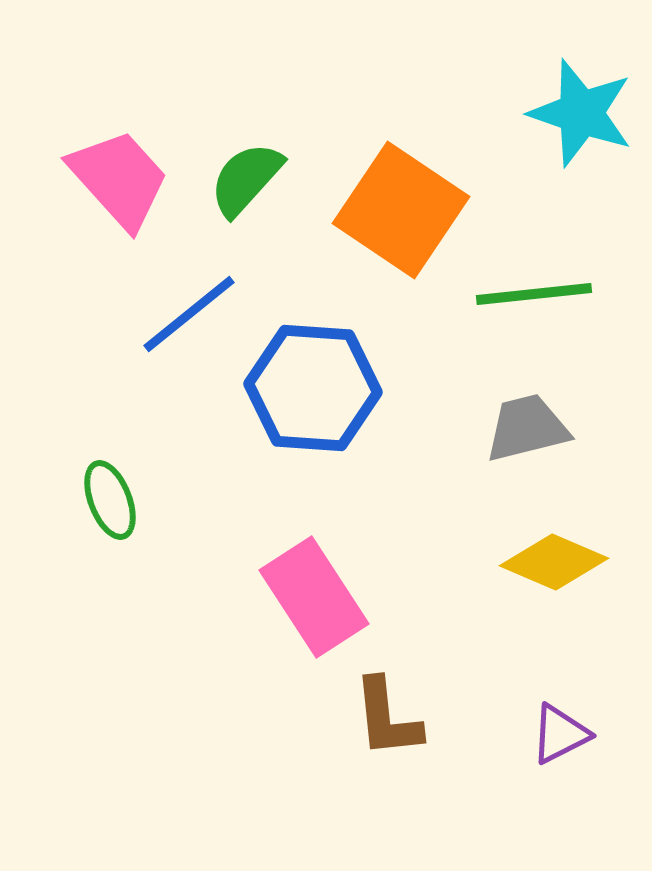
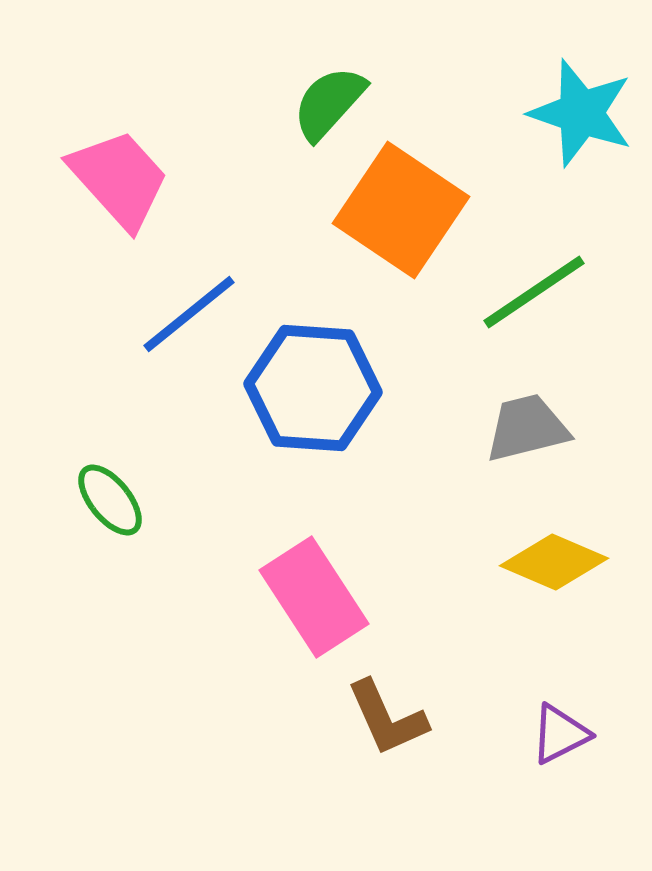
green semicircle: moved 83 px right, 76 px up
green line: moved 2 px up; rotated 28 degrees counterclockwise
green ellipse: rotated 18 degrees counterclockwise
brown L-shape: rotated 18 degrees counterclockwise
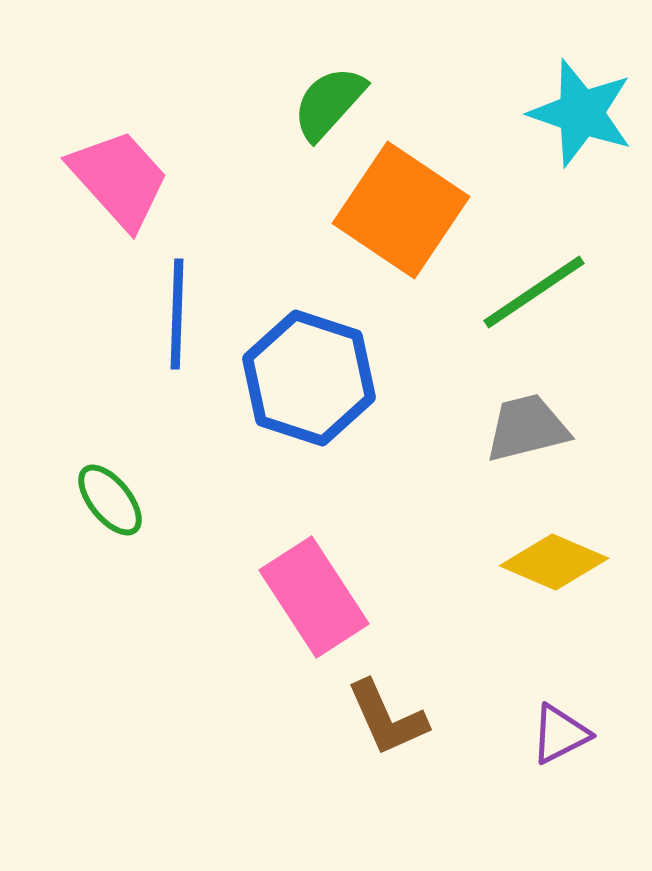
blue line: moved 12 px left; rotated 49 degrees counterclockwise
blue hexagon: moved 4 px left, 10 px up; rotated 14 degrees clockwise
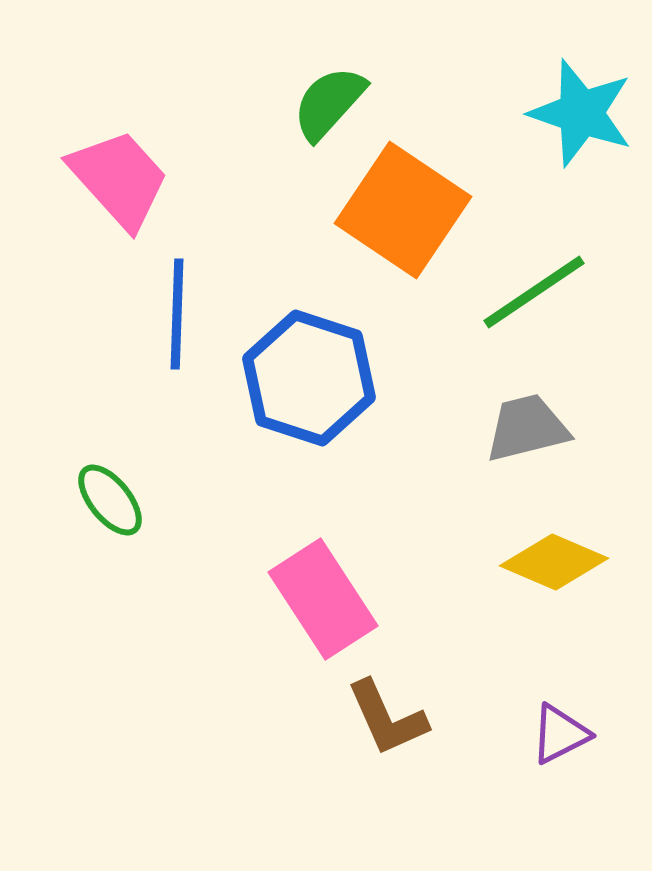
orange square: moved 2 px right
pink rectangle: moved 9 px right, 2 px down
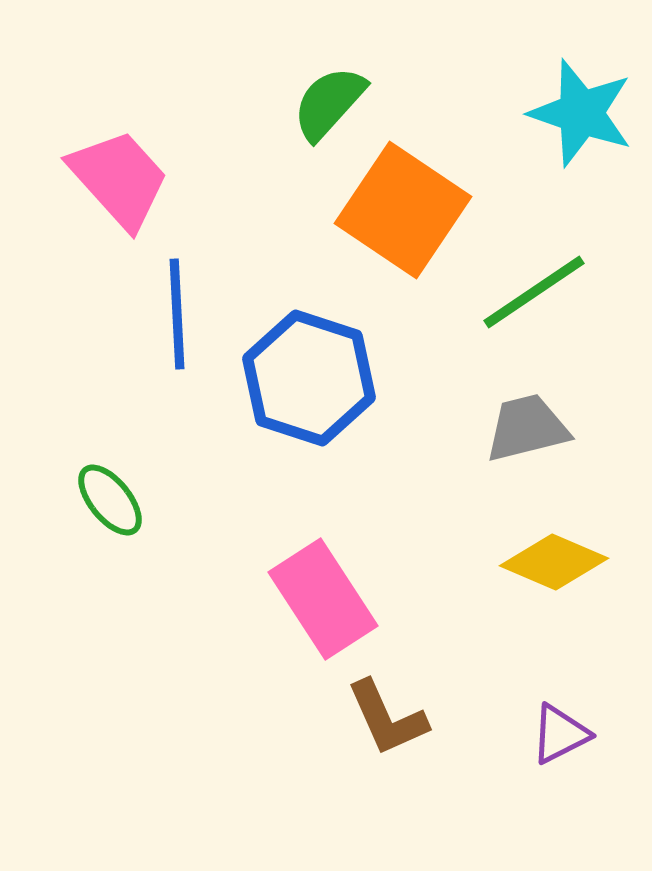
blue line: rotated 5 degrees counterclockwise
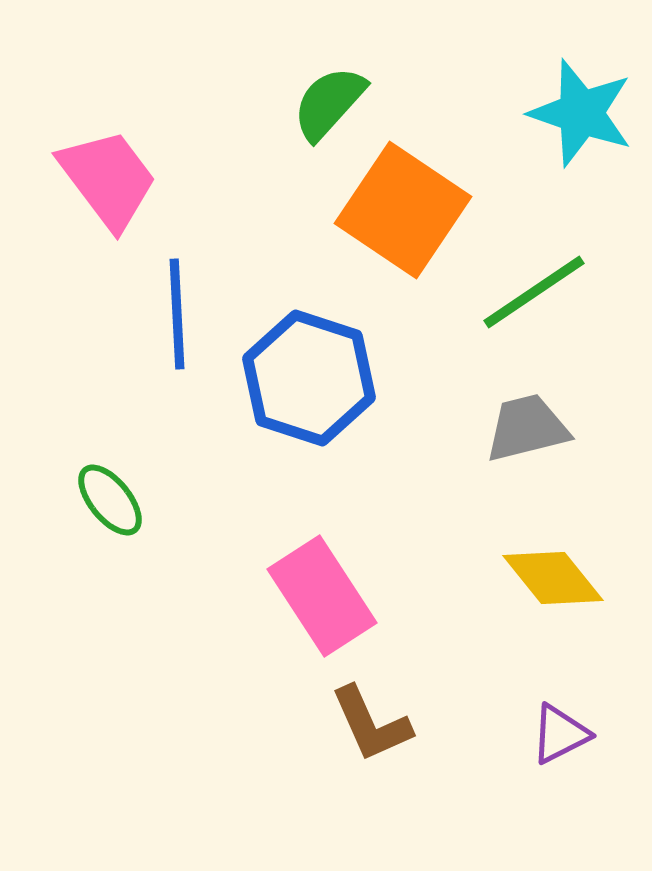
pink trapezoid: moved 11 px left; rotated 5 degrees clockwise
yellow diamond: moved 1 px left, 16 px down; rotated 28 degrees clockwise
pink rectangle: moved 1 px left, 3 px up
brown L-shape: moved 16 px left, 6 px down
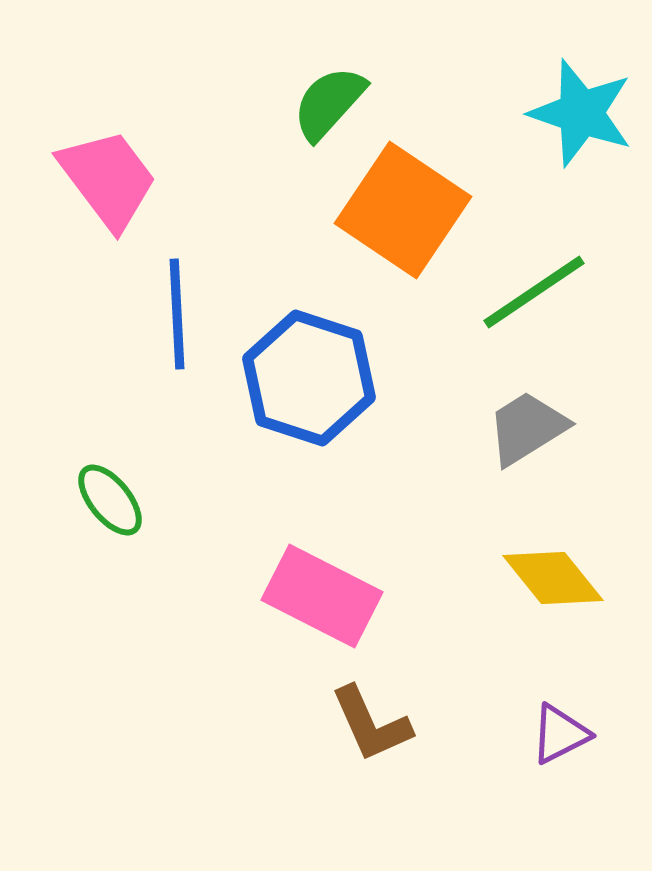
gray trapezoid: rotated 18 degrees counterclockwise
pink rectangle: rotated 30 degrees counterclockwise
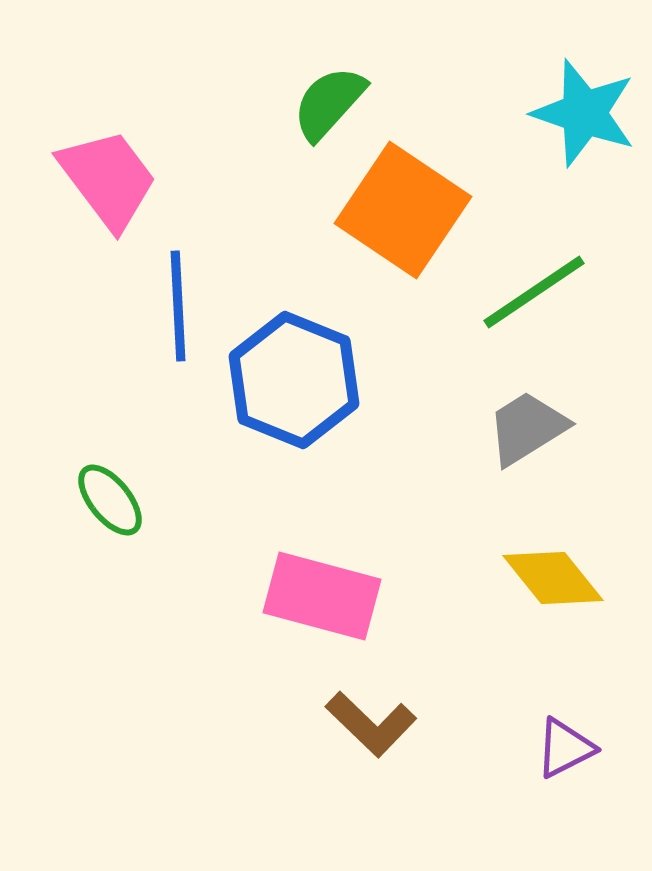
cyan star: moved 3 px right
blue line: moved 1 px right, 8 px up
blue hexagon: moved 15 px left, 2 px down; rotated 4 degrees clockwise
pink rectangle: rotated 12 degrees counterclockwise
brown L-shape: rotated 22 degrees counterclockwise
purple triangle: moved 5 px right, 14 px down
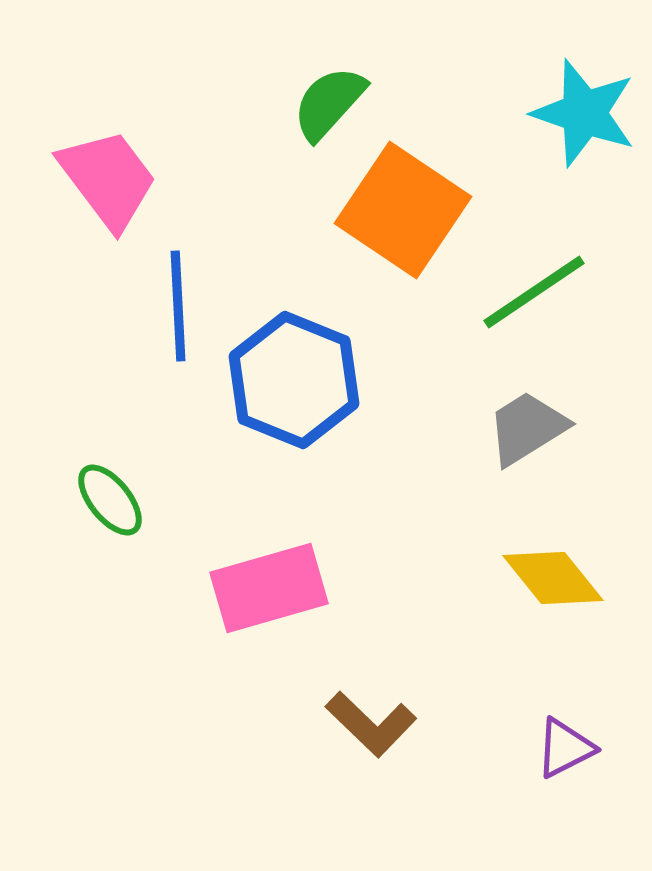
pink rectangle: moved 53 px left, 8 px up; rotated 31 degrees counterclockwise
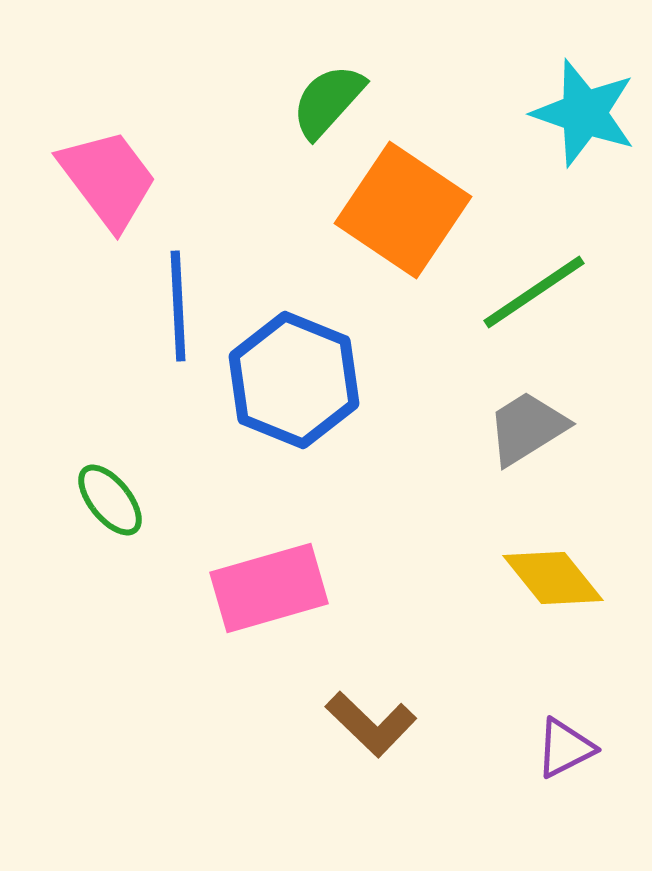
green semicircle: moved 1 px left, 2 px up
